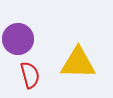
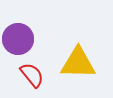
red semicircle: moved 2 px right; rotated 24 degrees counterclockwise
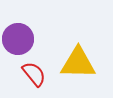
red semicircle: moved 2 px right, 1 px up
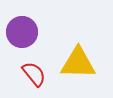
purple circle: moved 4 px right, 7 px up
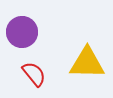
yellow triangle: moved 9 px right
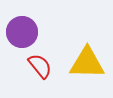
red semicircle: moved 6 px right, 8 px up
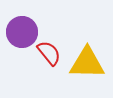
red semicircle: moved 9 px right, 13 px up
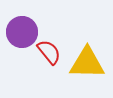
red semicircle: moved 1 px up
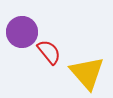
yellow triangle: moved 10 px down; rotated 48 degrees clockwise
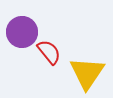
yellow triangle: rotated 15 degrees clockwise
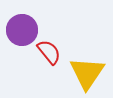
purple circle: moved 2 px up
